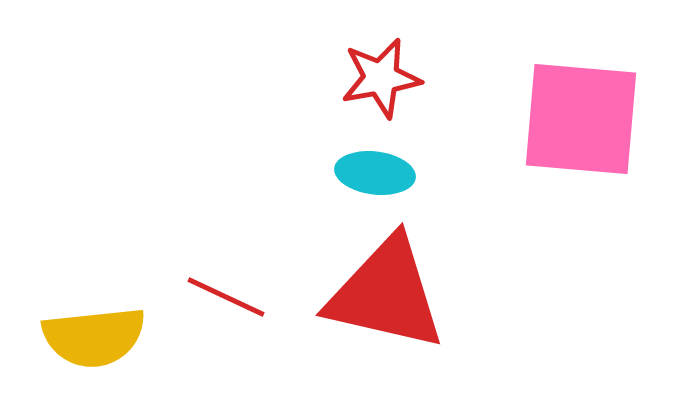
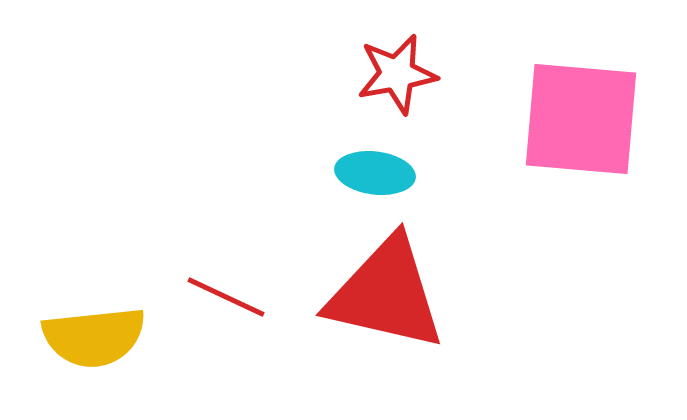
red star: moved 16 px right, 4 px up
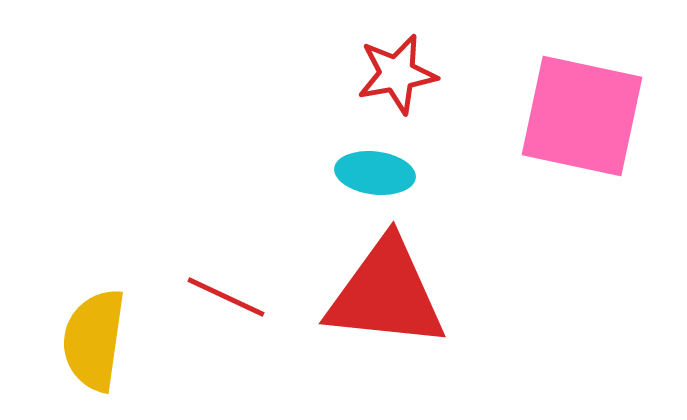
pink square: moved 1 px right, 3 px up; rotated 7 degrees clockwise
red triangle: rotated 7 degrees counterclockwise
yellow semicircle: moved 3 px down; rotated 104 degrees clockwise
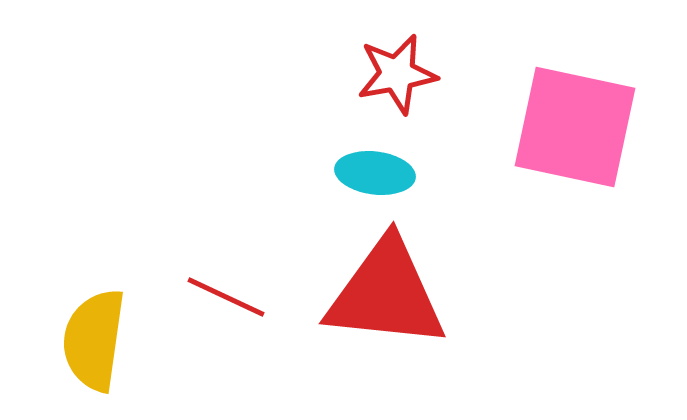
pink square: moved 7 px left, 11 px down
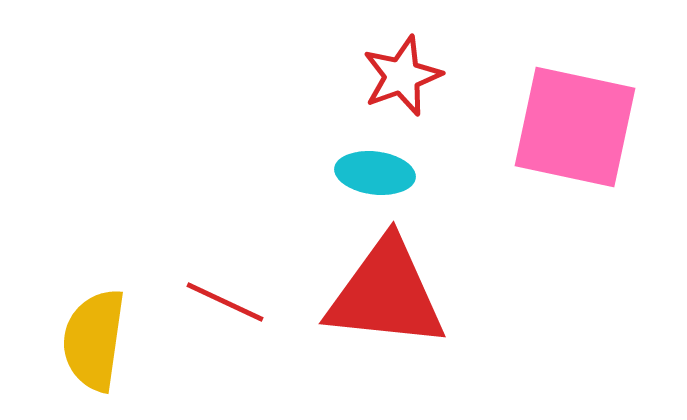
red star: moved 5 px right, 2 px down; rotated 10 degrees counterclockwise
red line: moved 1 px left, 5 px down
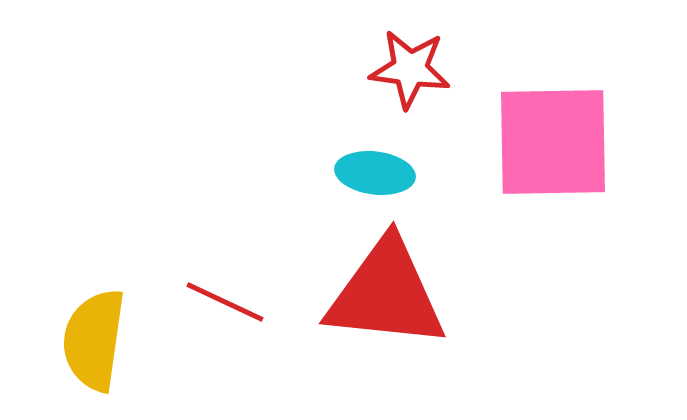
red star: moved 8 px right, 7 px up; rotated 28 degrees clockwise
pink square: moved 22 px left, 15 px down; rotated 13 degrees counterclockwise
